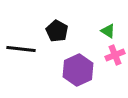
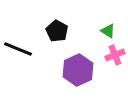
black line: moved 3 px left; rotated 16 degrees clockwise
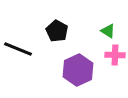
pink cross: rotated 24 degrees clockwise
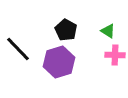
black pentagon: moved 9 px right, 1 px up
black line: rotated 24 degrees clockwise
purple hexagon: moved 19 px left, 8 px up; rotated 8 degrees clockwise
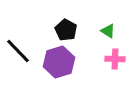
black line: moved 2 px down
pink cross: moved 4 px down
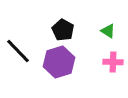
black pentagon: moved 3 px left
pink cross: moved 2 px left, 3 px down
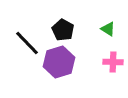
green triangle: moved 2 px up
black line: moved 9 px right, 8 px up
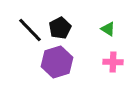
black pentagon: moved 3 px left, 2 px up; rotated 15 degrees clockwise
black line: moved 3 px right, 13 px up
purple hexagon: moved 2 px left
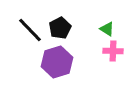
green triangle: moved 1 px left
pink cross: moved 11 px up
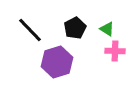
black pentagon: moved 15 px right
pink cross: moved 2 px right
